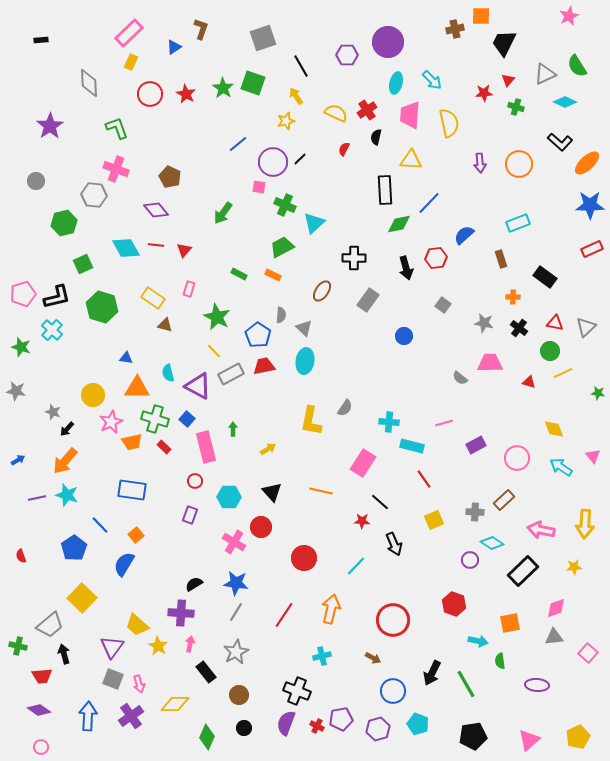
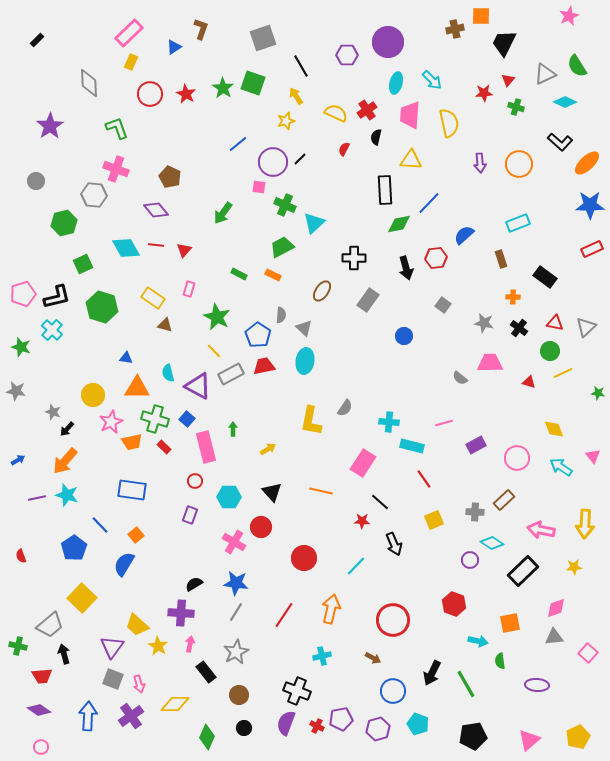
black rectangle at (41, 40): moved 4 px left; rotated 40 degrees counterclockwise
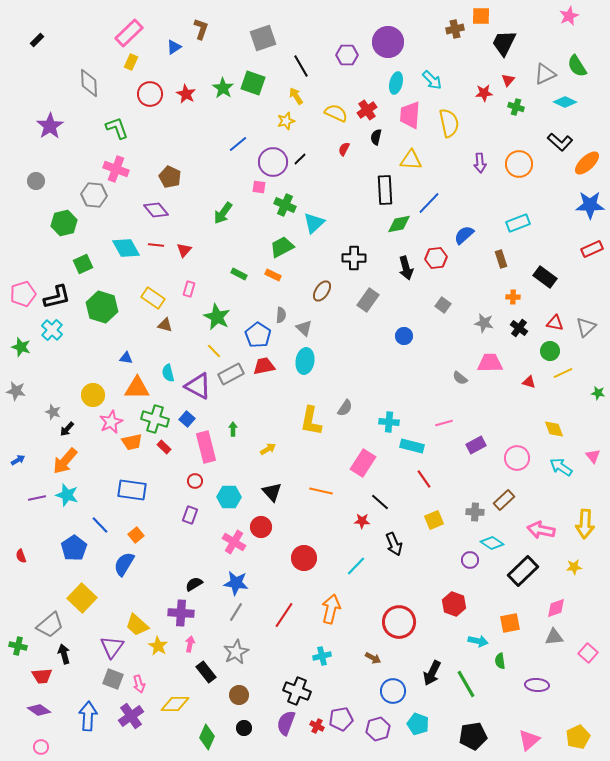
red circle at (393, 620): moved 6 px right, 2 px down
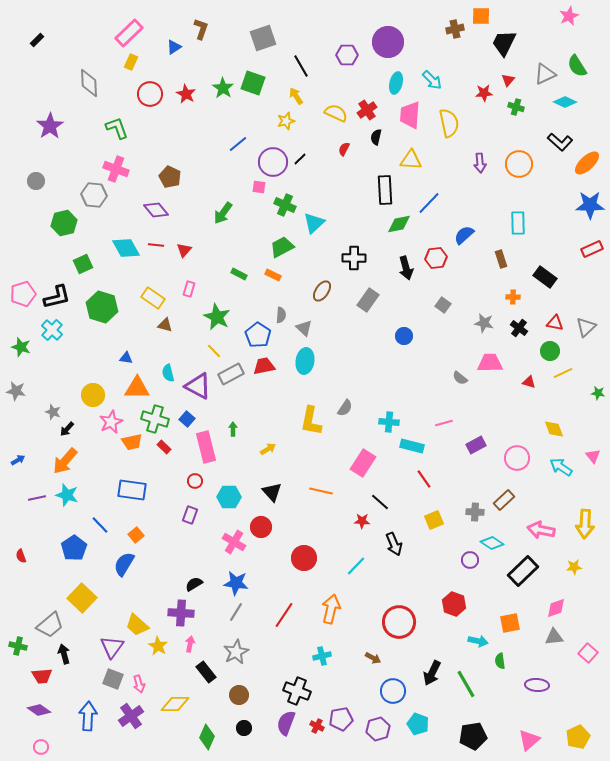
cyan rectangle at (518, 223): rotated 70 degrees counterclockwise
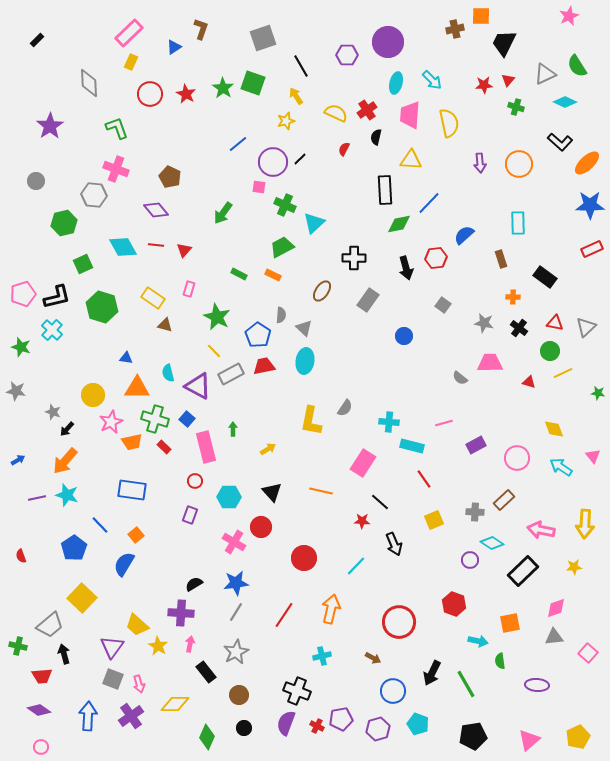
red star at (484, 93): moved 8 px up
cyan diamond at (126, 248): moved 3 px left, 1 px up
blue star at (236, 583): rotated 15 degrees counterclockwise
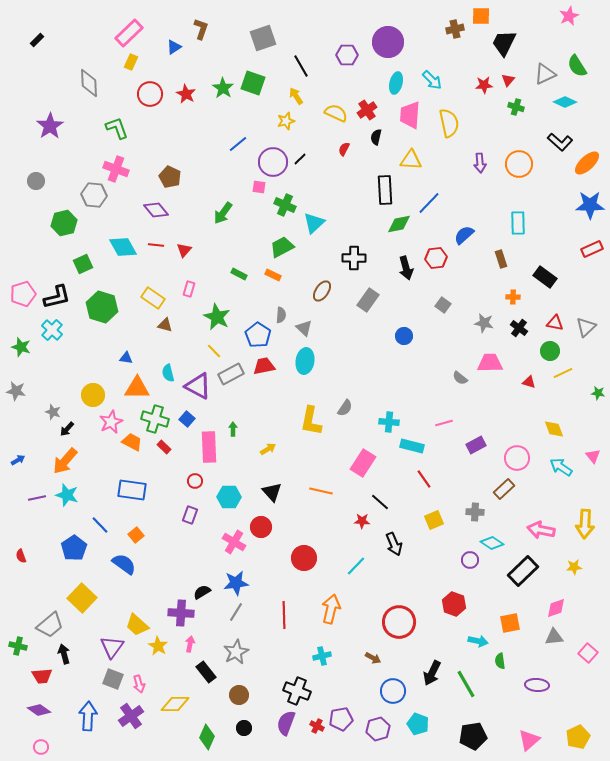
orange trapezoid at (132, 442): rotated 140 degrees counterclockwise
pink rectangle at (206, 447): moved 3 px right; rotated 12 degrees clockwise
brown rectangle at (504, 500): moved 11 px up
blue semicircle at (124, 564): rotated 95 degrees clockwise
black semicircle at (194, 584): moved 8 px right, 8 px down
red line at (284, 615): rotated 36 degrees counterclockwise
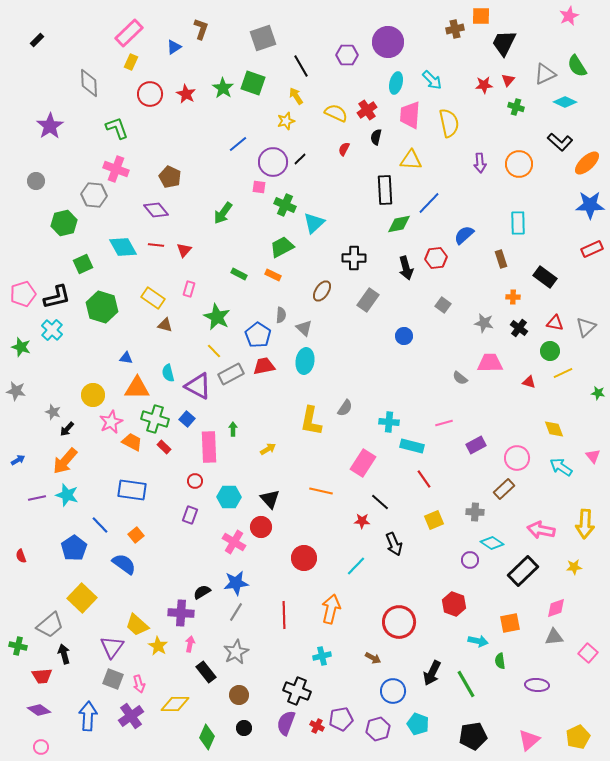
black triangle at (272, 492): moved 2 px left, 7 px down
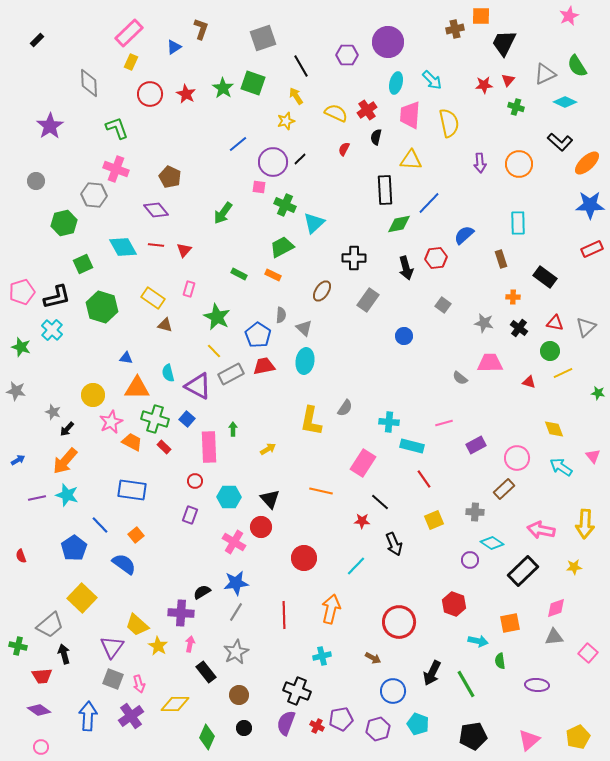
pink pentagon at (23, 294): moved 1 px left, 2 px up
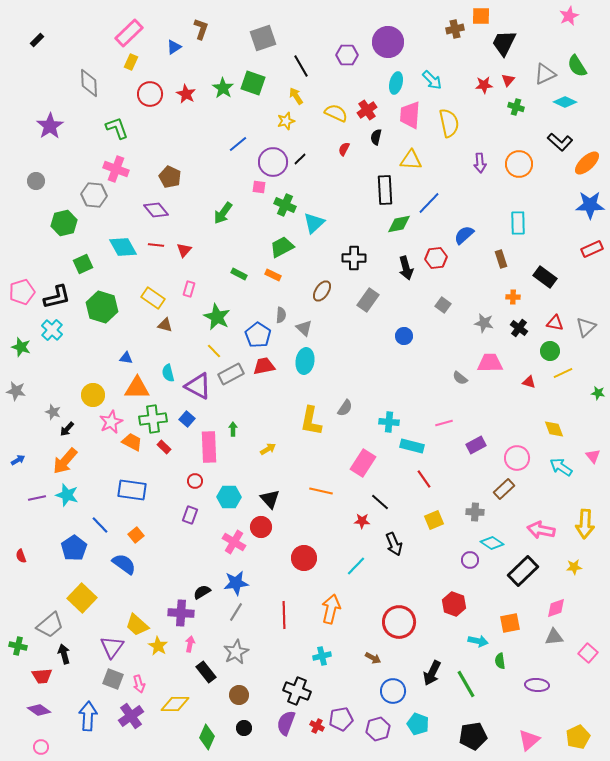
green cross at (155, 419): moved 2 px left; rotated 24 degrees counterclockwise
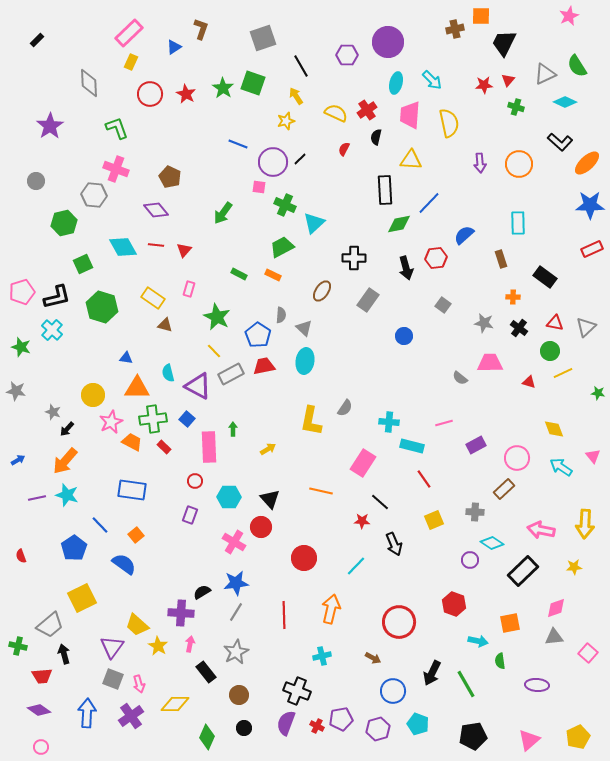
blue line at (238, 144): rotated 60 degrees clockwise
yellow square at (82, 598): rotated 20 degrees clockwise
blue arrow at (88, 716): moved 1 px left, 3 px up
